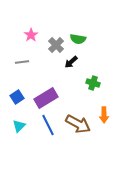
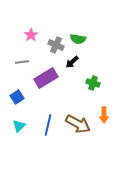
gray cross: rotated 21 degrees counterclockwise
black arrow: moved 1 px right
purple rectangle: moved 20 px up
blue line: rotated 40 degrees clockwise
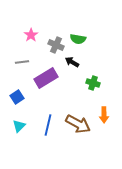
black arrow: rotated 72 degrees clockwise
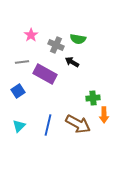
purple rectangle: moved 1 px left, 4 px up; rotated 60 degrees clockwise
green cross: moved 15 px down; rotated 24 degrees counterclockwise
blue square: moved 1 px right, 6 px up
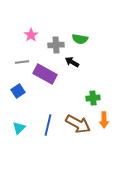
green semicircle: moved 2 px right
gray cross: rotated 28 degrees counterclockwise
orange arrow: moved 5 px down
cyan triangle: moved 2 px down
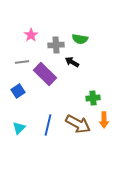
purple rectangle: rotated 15 degrees clockwise
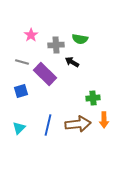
gray line: rotated 24 degrees clockwise
blue square: moved 3 px right; rotated 16 degrees clockwise
brown arrow: rotated 35 degrees counterclockwise
